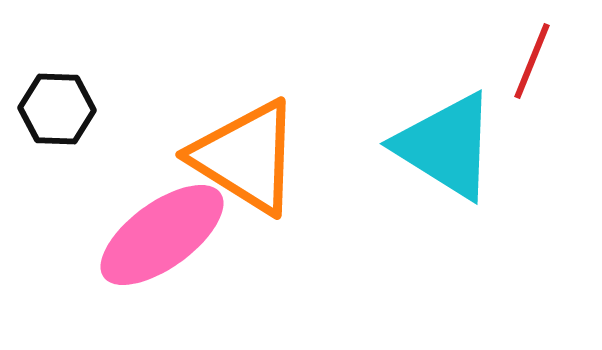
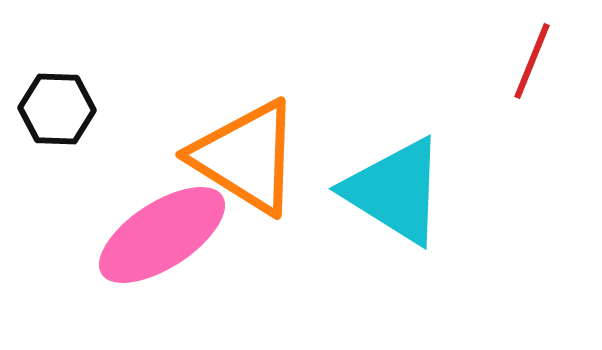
cyan triangle: moved 51 px left, 45 px down
pink ellipse: rotated 3 degrees clockwise
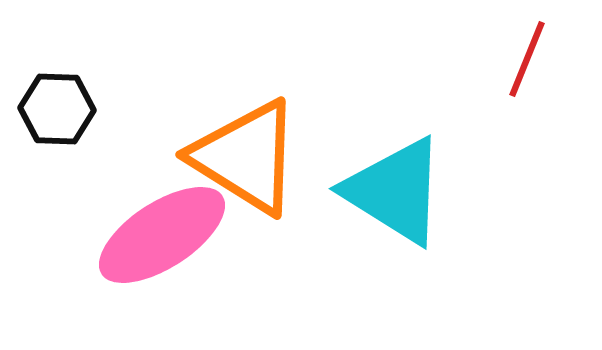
red line: moved 5 px left, 2 px up
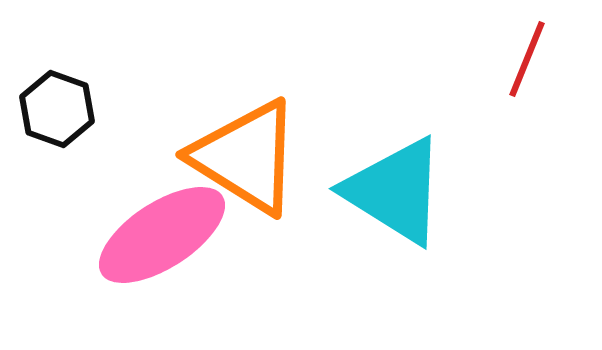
black hexagon: rotated 18 degrees clockwise
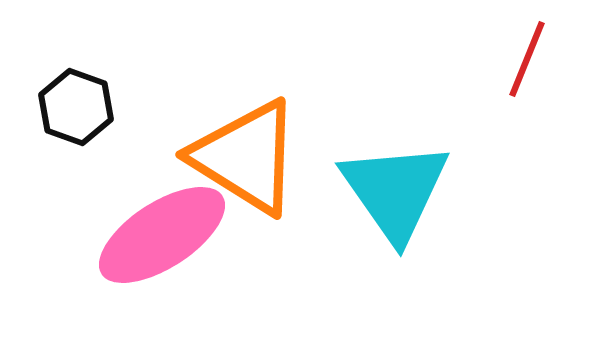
black hexagon: moved 19 px right, 2 px up
cyan triangle: rotated 23 degrees clockwise
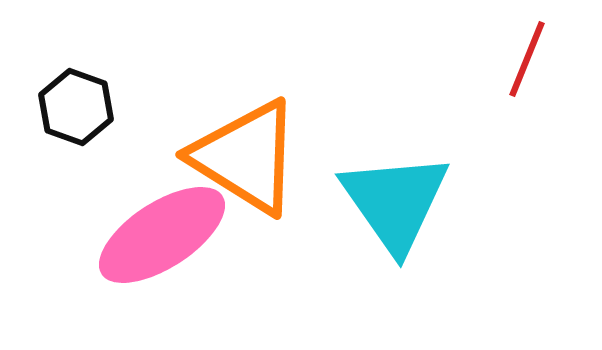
cyan triangle: moved 11 px down
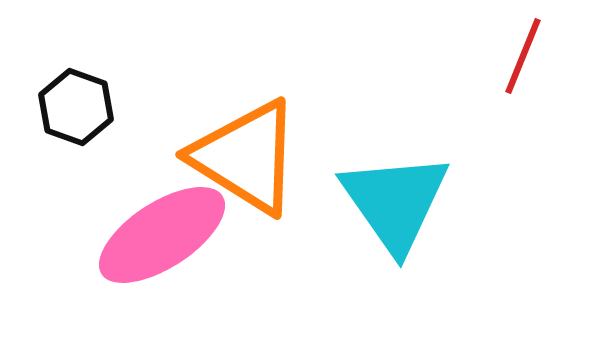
red line: moved 4 px left, 3 px up
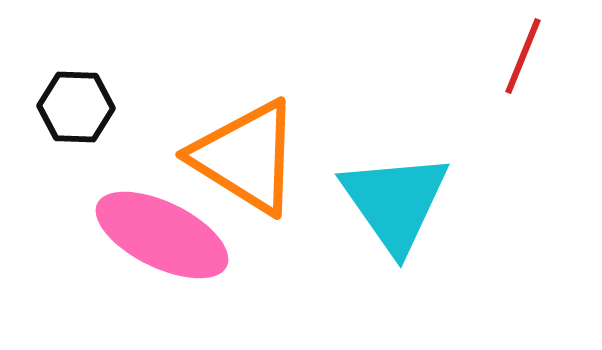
black hexagon: rotated 18 degrees counterclockwise
pink ellipse: rotated 59 degrees clockwise
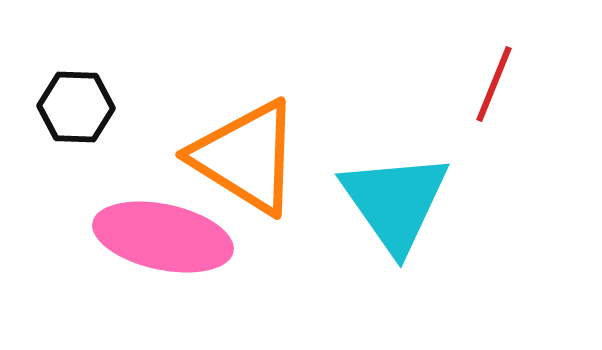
red line: moved 29 px left, 28 px down
pink ellipse: moved 1 px right, 2 px down; rotated 14 degrees counterclockwise
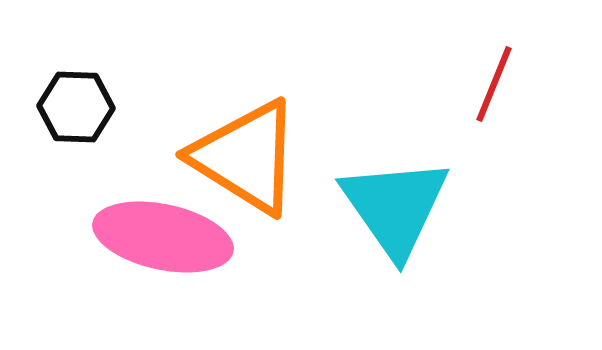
cyan triangle: moved 5 px down
